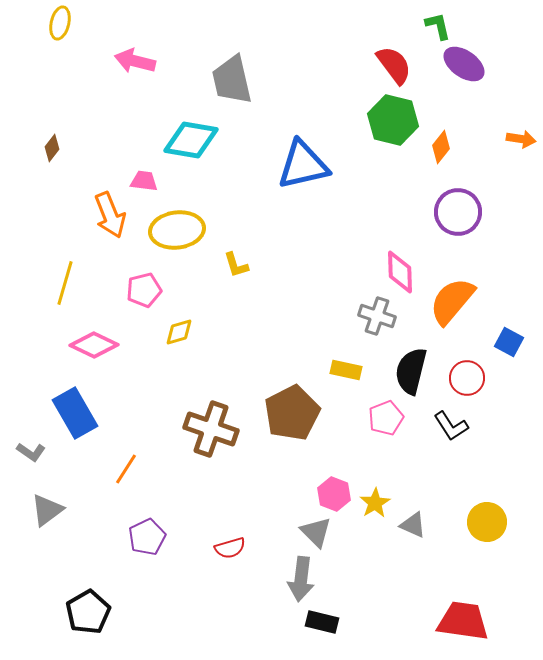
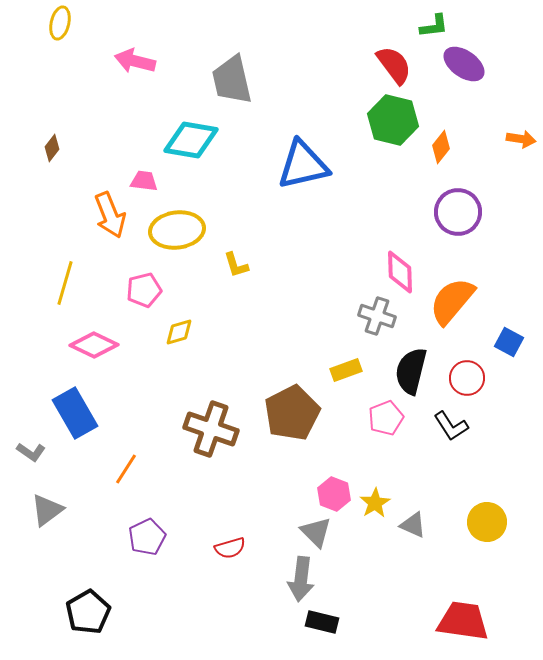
green L-shape at (438, 26): moved 4 px left; rotated 96 degrees clockwise
yellow rectangle at (346, 370): rotated 32 degrees counterclockwise
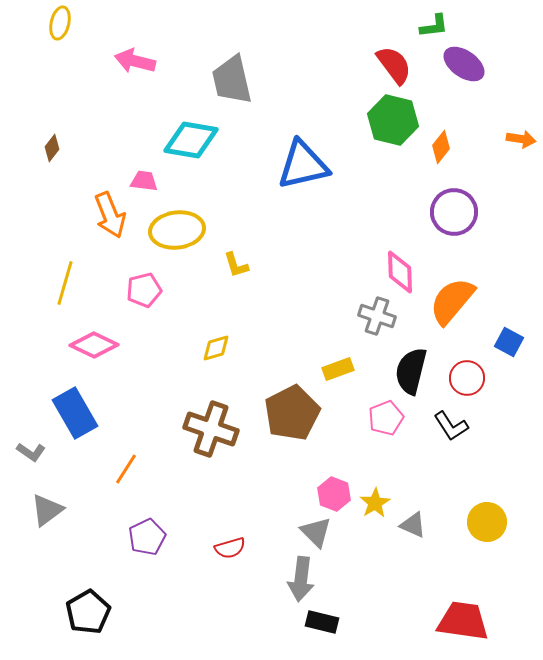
purple circle at (458, 212): moved 4 px left
yellow diamond at (179, 332): moved 37 px right, 16 px down
yellow rectangle at (346, 370): moved 8 px left, 1 px up
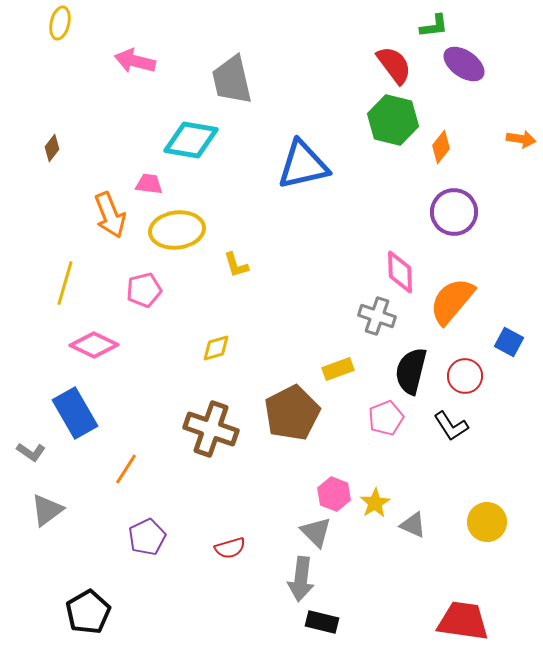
pink trapezoid at (144, 181): moved 5 px right, 3 px down
red circle at (467, 378): moved 2 px left, 2 px up
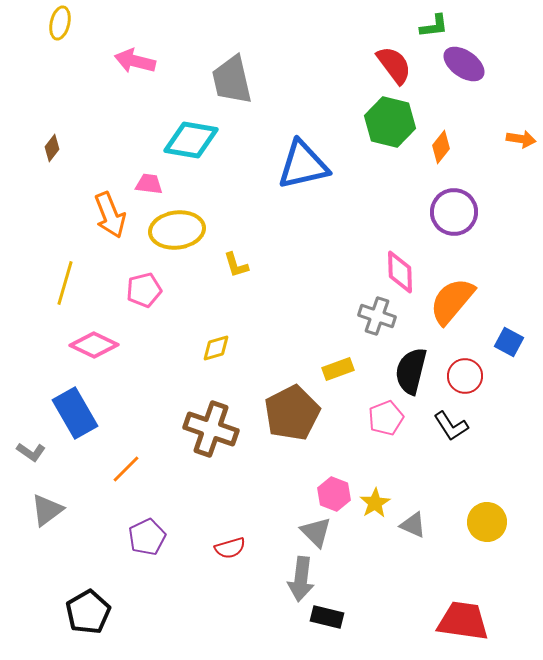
green hexagon at (393, 120): moved 3 px left, 2 px down
orange line at (126, 469): rotated 12 degrees clockwise
black rectangle at (322, 622): moved 5 px right, 5 px up
